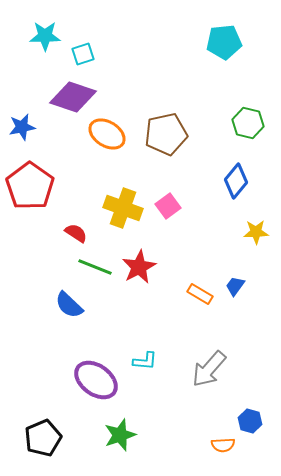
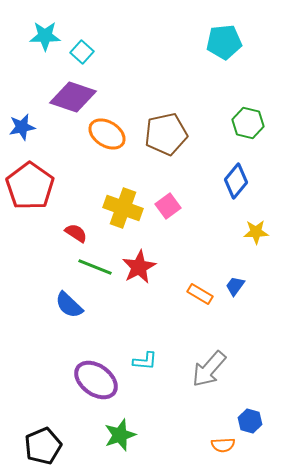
cyan square: moved 1 px left, 2 px up; rotated 30 degrees counterclockwise
black pentagon: moved 8 px down
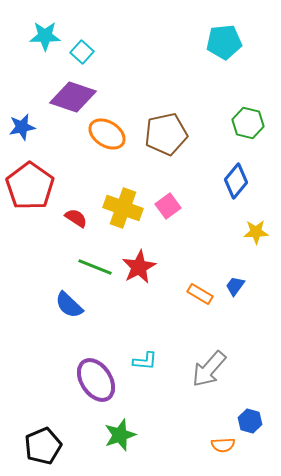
red semicircle: moved 15 px up
purple ellipse: rotated 21 degrees clockwise
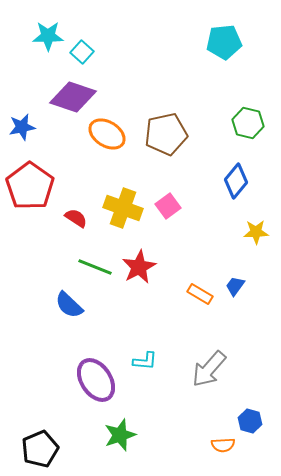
cyan star: moved 3 px right
black pentagon: moved 3 px left, 3 px down
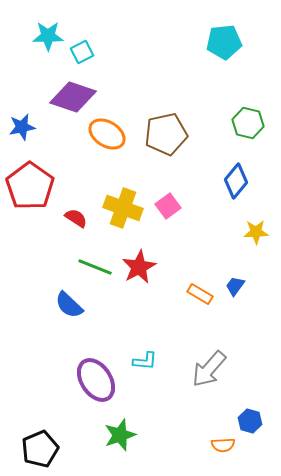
cyan square: rotated 20 degrees clockwise
